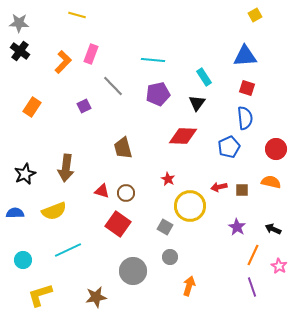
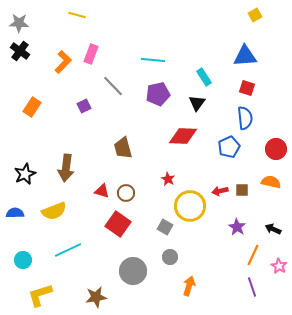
red arrow at (219, 187): moved 1 px right, 4 px down
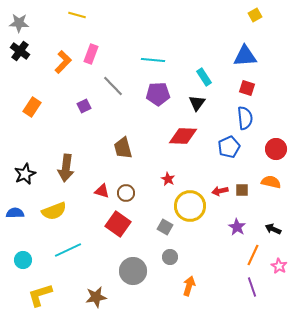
purple pentagon at (158, 94): rotated 10 degrees clockwise
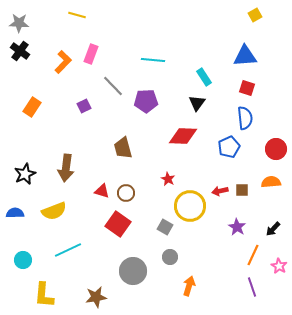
purple pentagon at (158, 94): moved 12 px left, 7 px down
orange semicircle at (271, 182): rotated 18 degrees counterclockwise
black arrow at (273, 229): rotated 70 degrees counterclockwise
yellow L-shape at (40, 295): moved 4 px right; rotated 68 degrees counterclockwise
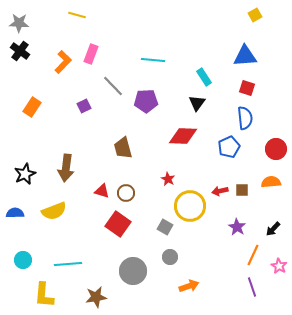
cyan line at (68, 250): moved 14 px down; rotated 20 degrees clockwise
orange arrow at (189, 286): rotated 54 degrees clockwise
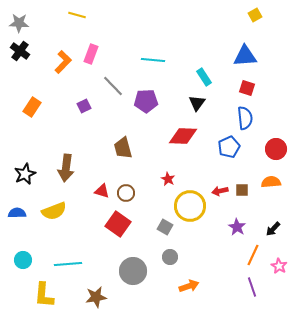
blue semicircle at (15, 213): moved 2 px right
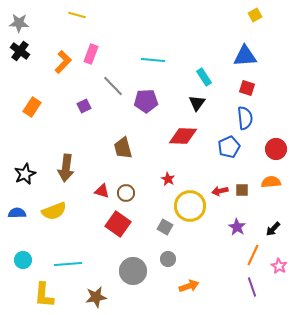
gray circle at (170, 257): moved 2 px left, 2 px down
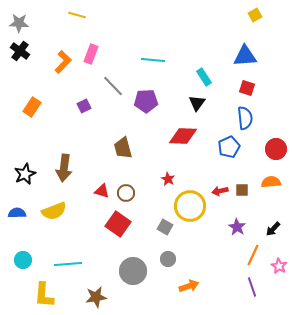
brown arrow at (66, 168): moved 2 px left
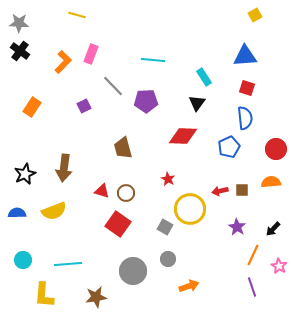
yellow circle at (190, 206): moved 3 px down
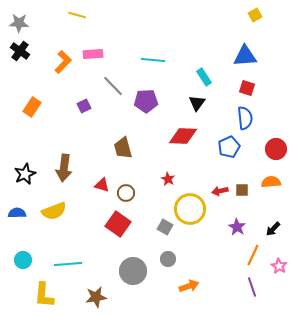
pink rectangle at (91, 54): moved 2 px right; rotated 66 degrees clockwise
red triangle at (102, 191): moved 6 px up
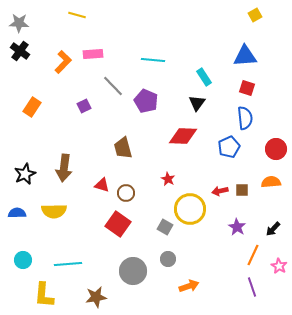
purple pentagon at (146, 101): rotated 25 degrees clockwise
yellow semicircle at (54, 211): rotated 20 degrees clockwise
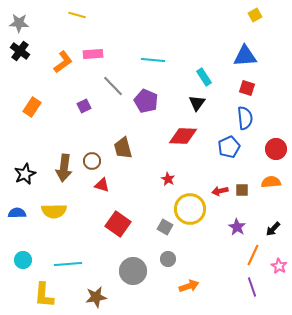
orange L-shape at (63, 62): rotated 10 degrees clockwise
brown circle at (126, 193): moved 34 px left, 32 px up
